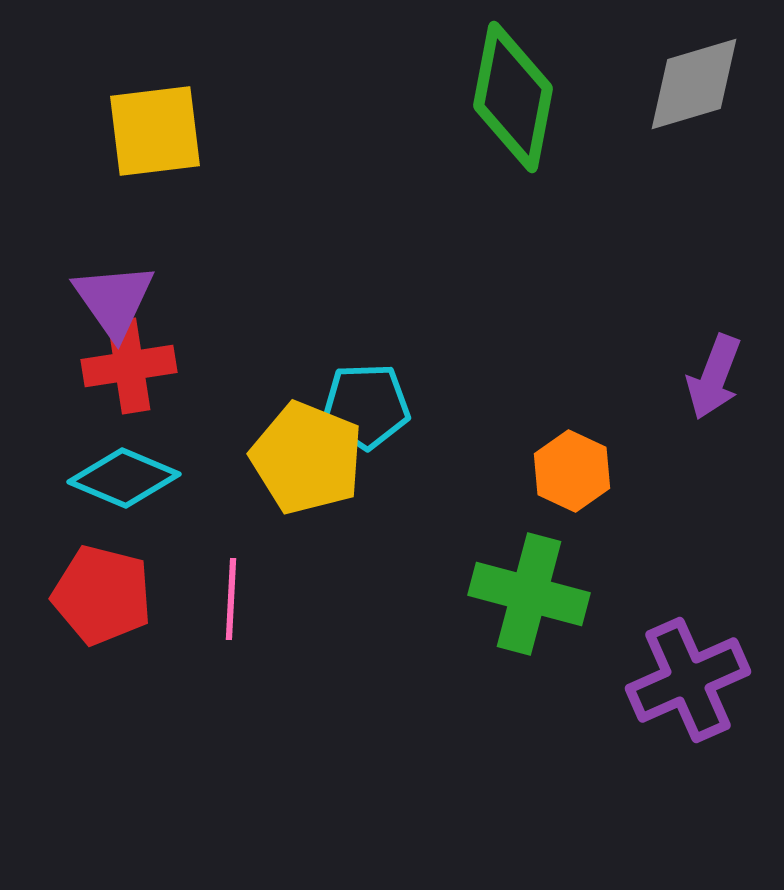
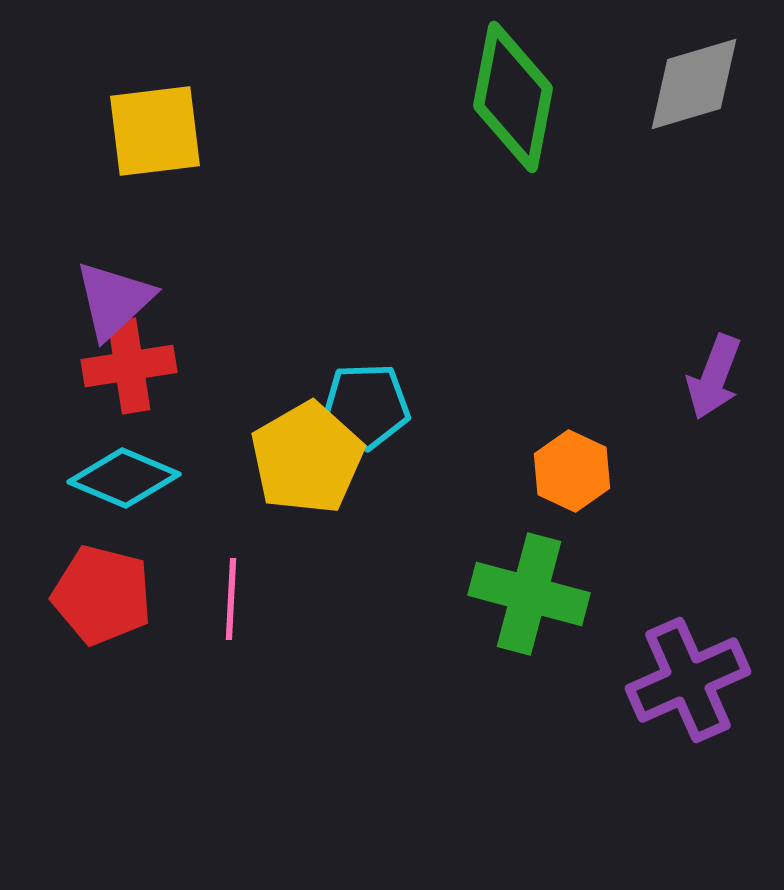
purple triangle: rotated 22 degrees clockwise
yellow pentagon: rotated 20 degrees clockwise
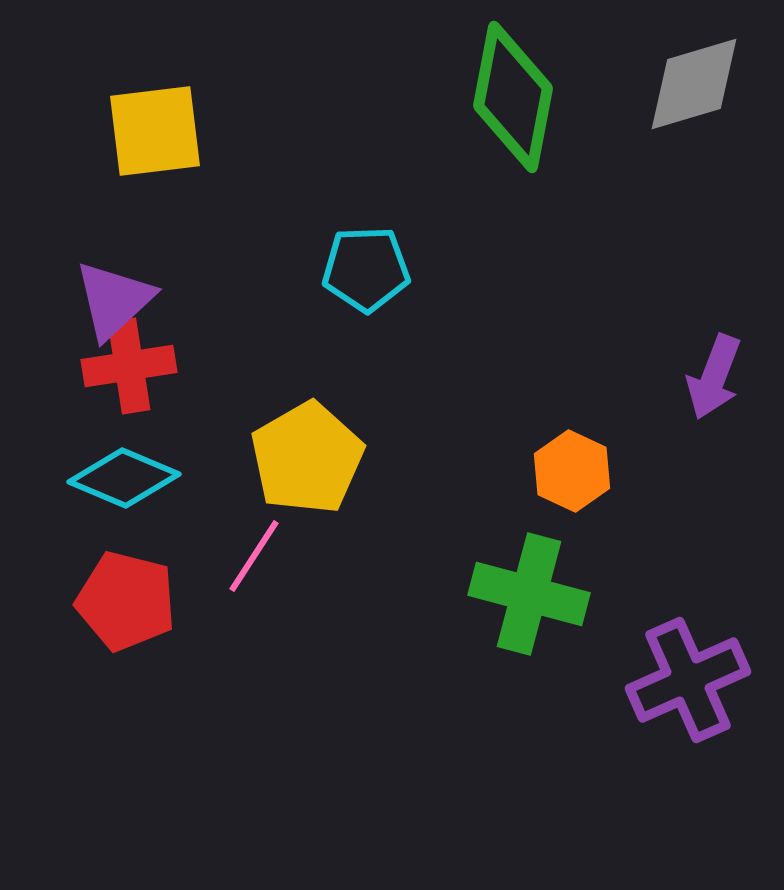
cyan pentagon: moved 137 px up
red pentagon: moved 24 px right, 6 px down
pink line: moved 23 px right, 43 px up; rotated 30 degrees clockwise
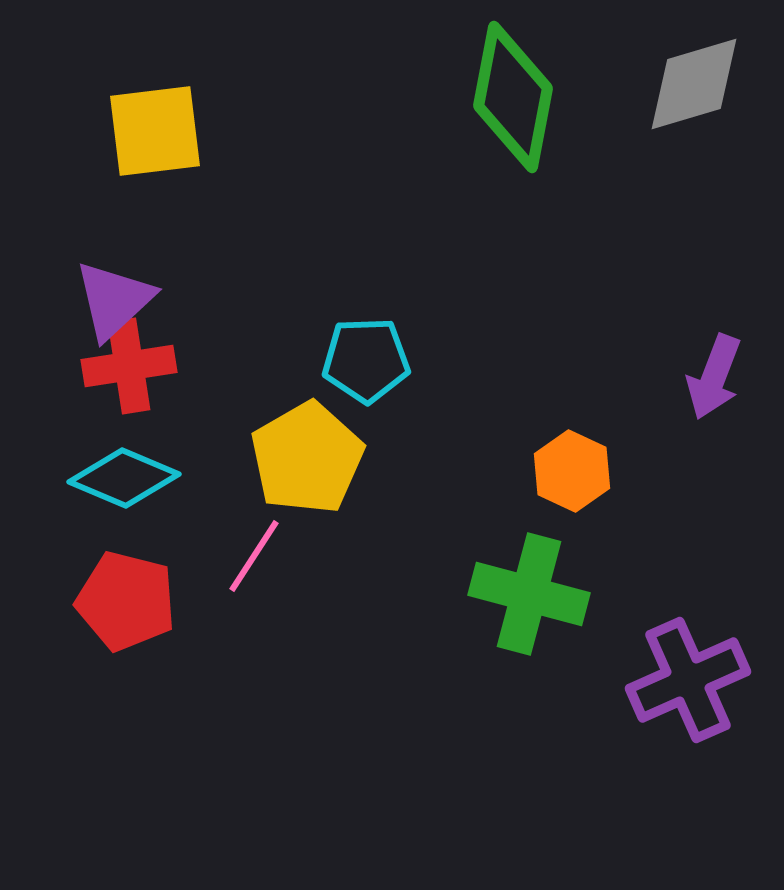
cyan pentagon: moved 91 px down
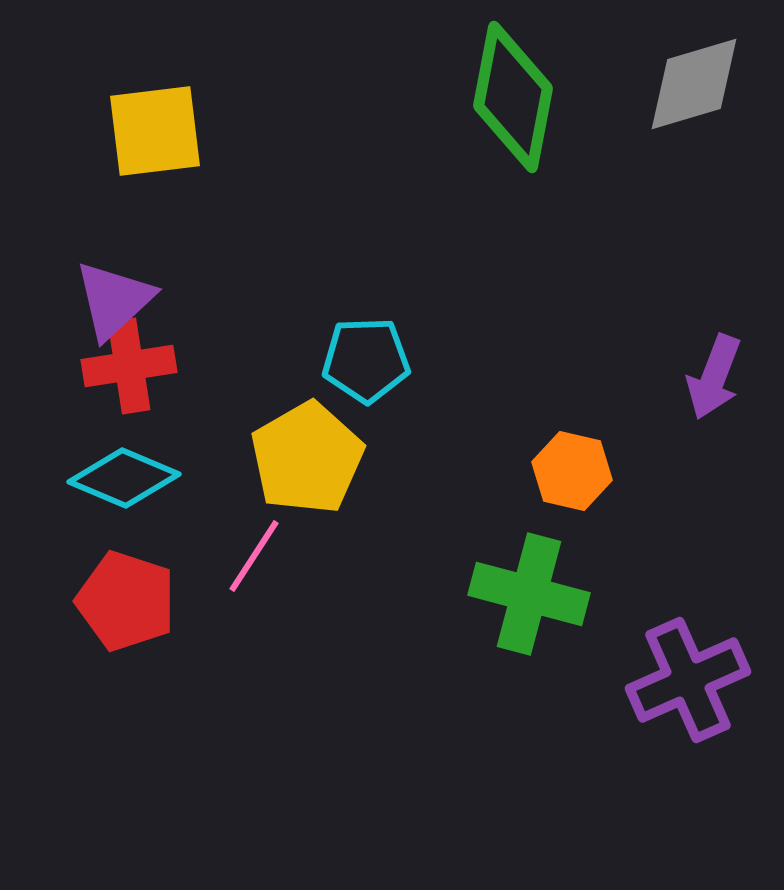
orange hexagon: rotated 12 degrees counterclockwise
red pentagon: rotated 4 degrees clockwise
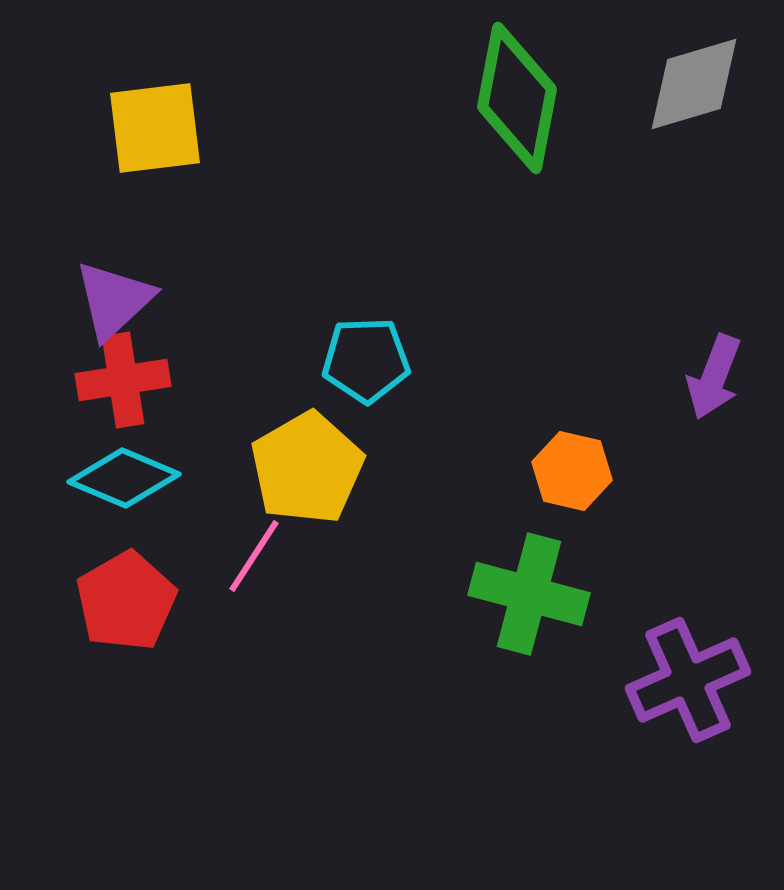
green diamond: moved 4 px right, 1 px down
yellow square: moved 3 px up
red cross: moved 6 px left, 14 px down
yellow pentagon: moved 10 px down
red pentagon: rotated 24 degrees clockwise
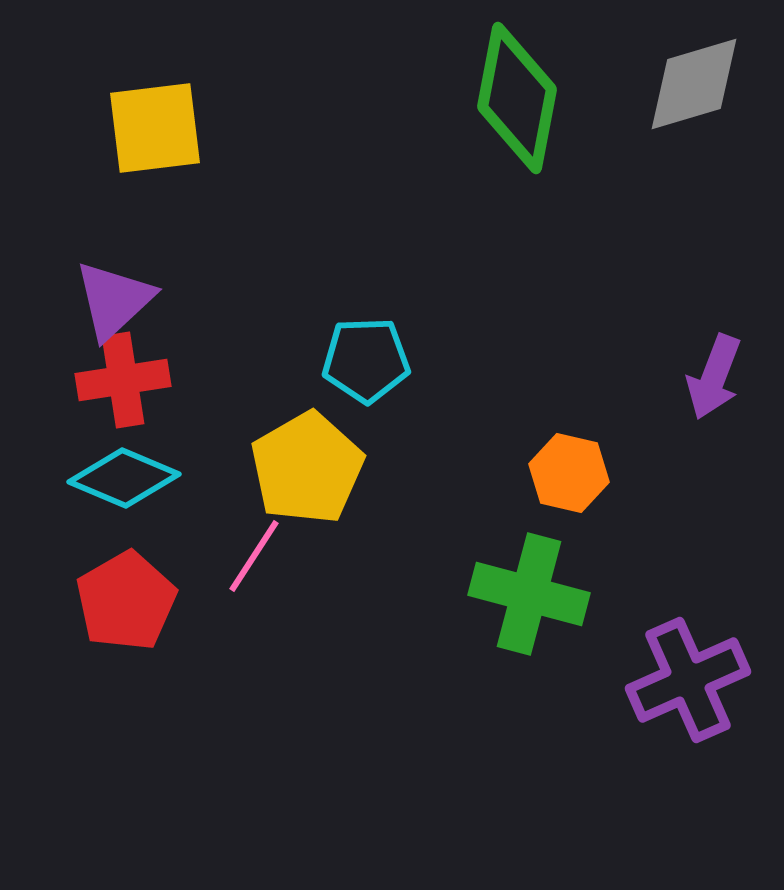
orange hexagon: moved 3 px left, 2 px down
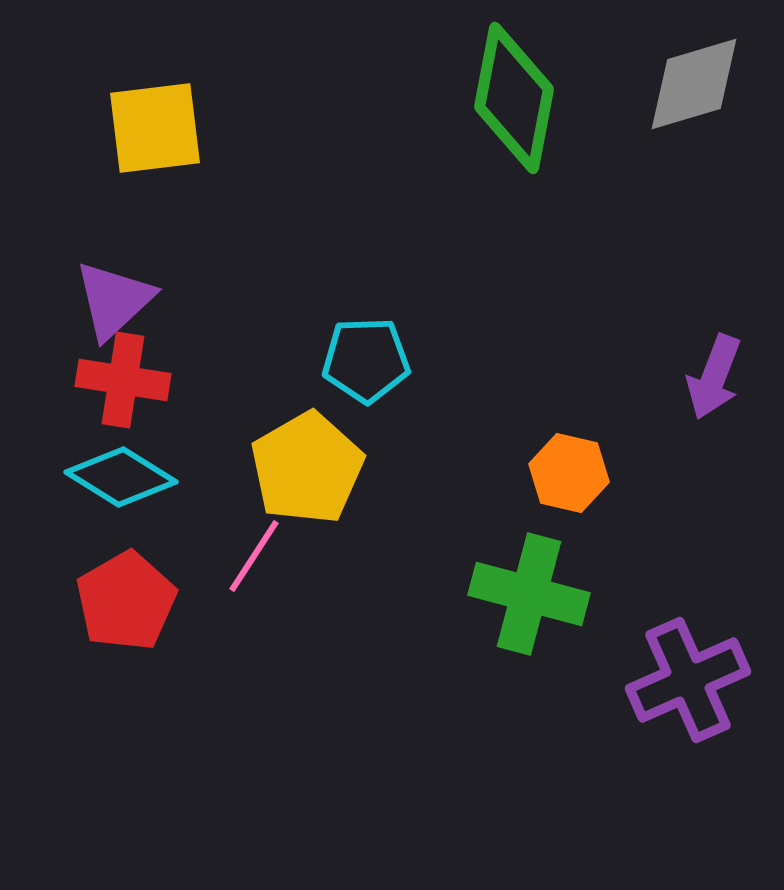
green diamond: moved 3 px left
red cross: rotated 18 degrees clockwise
cyan diamond: moved 3 px left, 1 px up; rotated 9 degrees clockwise
